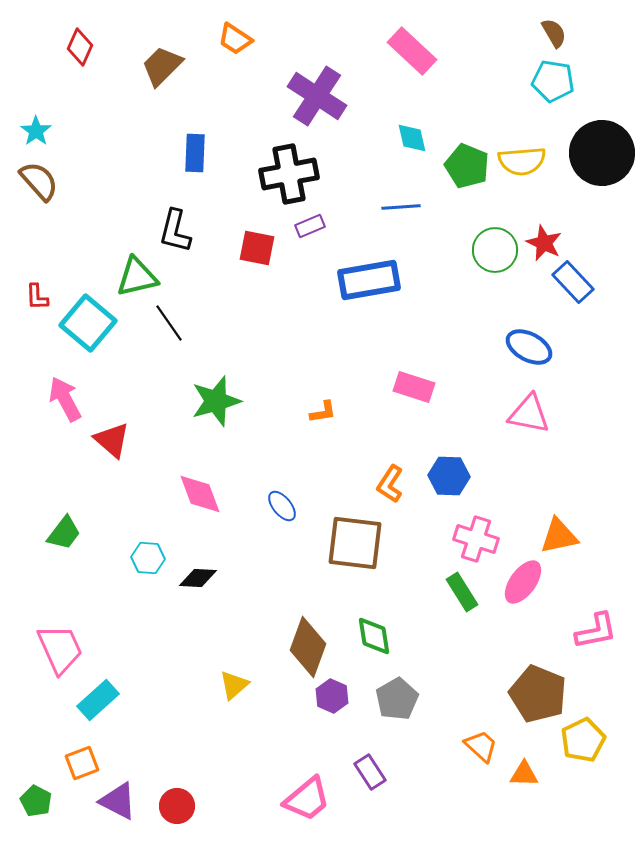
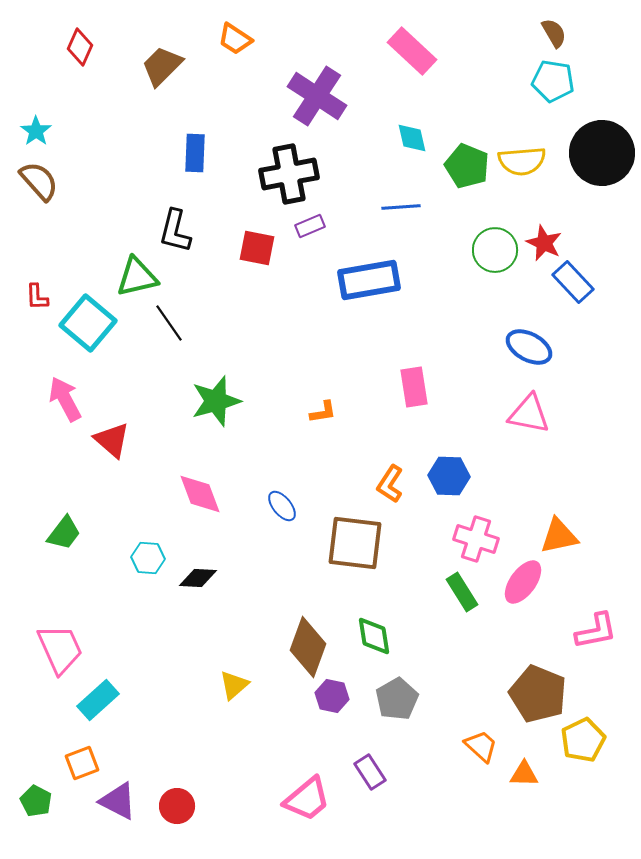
pink rectangle at (414, 387): rotated 63 degrees clockwise
purple hexagon at (332, 696): rotated 12 degrees counterclockwise
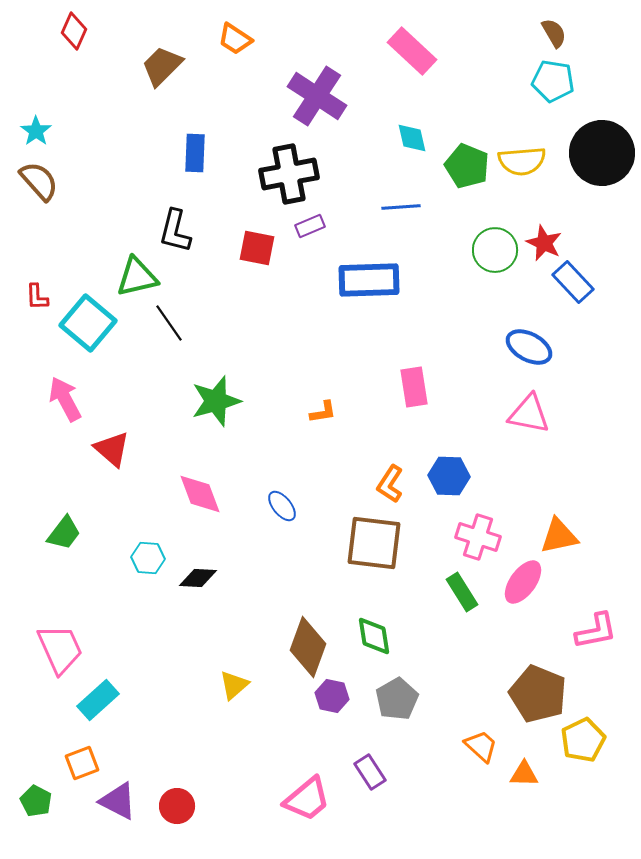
red diamond at (80, 47): moved 6 px left, 16 px up
blue rectangle at (369, 280): rotated 8 degrees clockwise
red triangle at (112, 440): moved 9 px down
pink cross at (476, 539): moved 2 px right, 2 px up
brown square at (355, 543): moved 19 px right
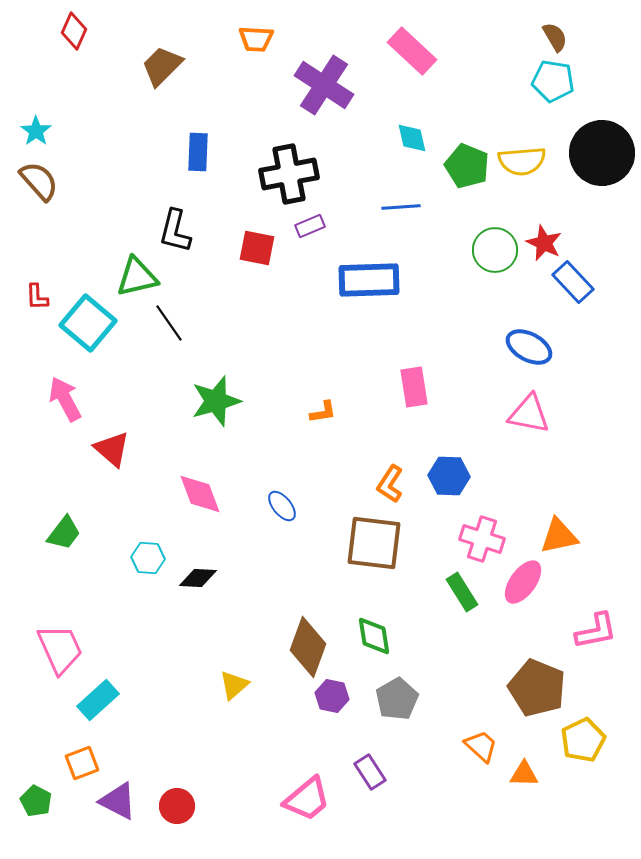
brown semicircle at (554, 33): moved 1 px right, 4 px down
orange trapezoid at (235, 39): moved 21 px right; rotated 30 degrees counterclockwise
purple cross at (317, 96): moved 7 px right, 11 px up
blue rectangle at (195, 153): moved 3 px right, 1 px up
pink cross at (478, 537): moved 4 px right, 2 px down
brown pentagon at (538, 694): moved 1 px left, 6 px up
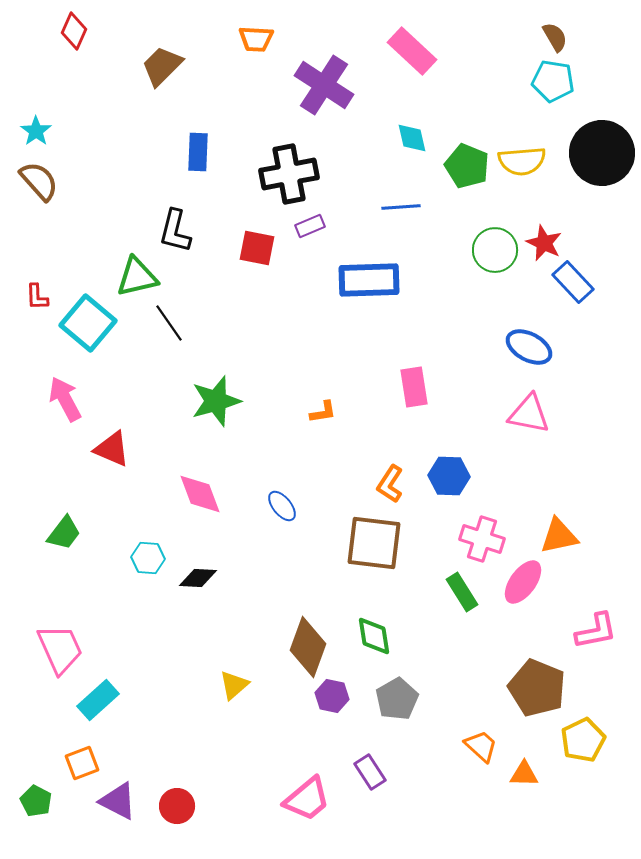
red triangle at (112, 449): rotated 18 degrees counterclockwise
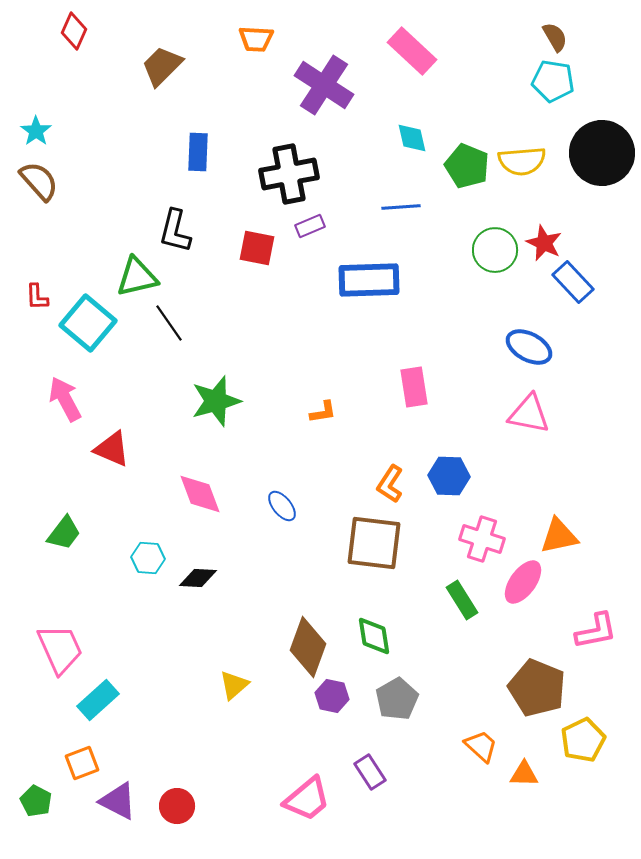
green rectangle at (462, 592): moved 8 px down
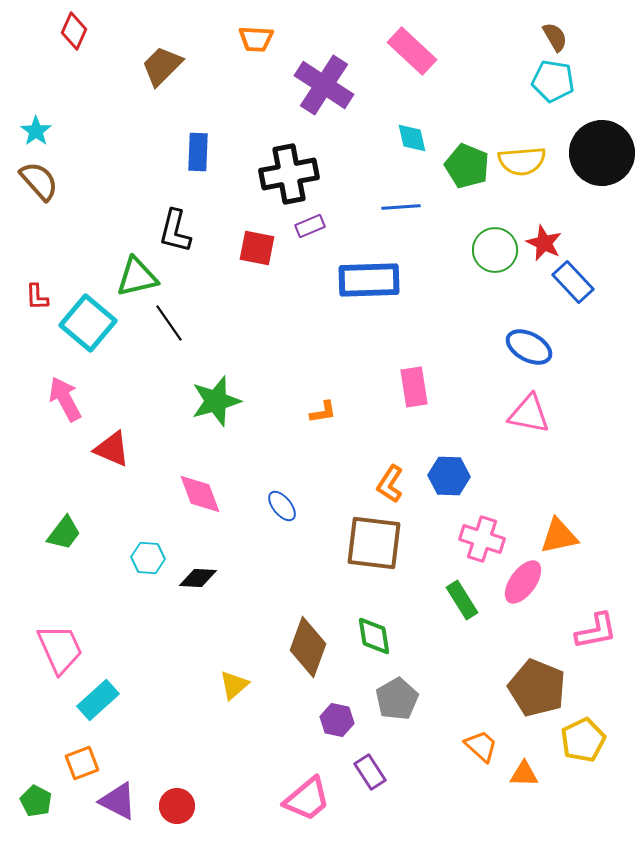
purple hexagon at (332, 696): moved 5 px right, 24 px down
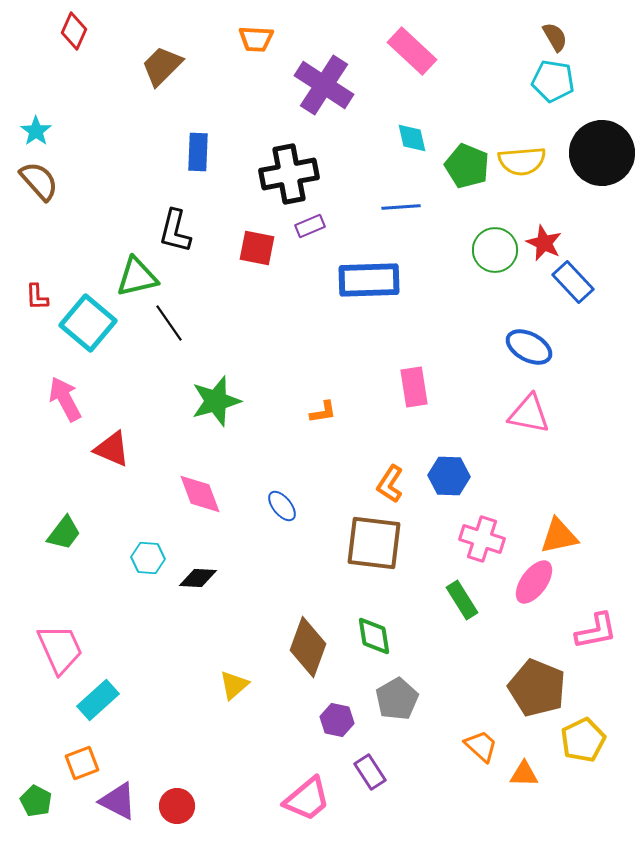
pink ellipse at (523, 582): moved 11 px right
